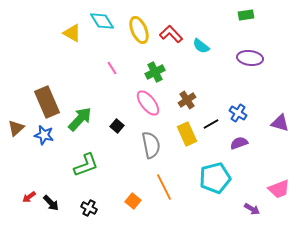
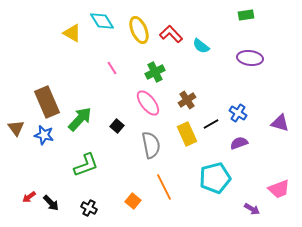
brown triangle: rotated 24 degrees counterclockwise
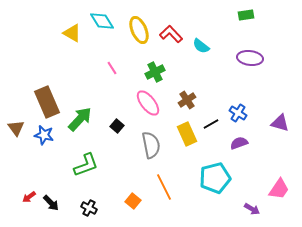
pink trapezoid: rotated 35 degrees counterclockwise
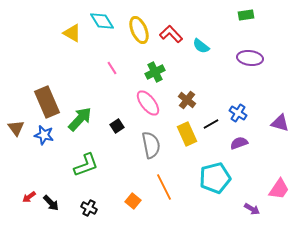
brown cross: rotated 18 degrees counterclockwise
black square: rotated 16 degrees clockwise
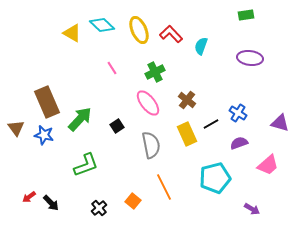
cyan diamond: moved 4 px down; rotated 15 degrees counterclockwise
cyan semicircle: rotated 72 degrees clockwise
pink trapezoid: moved 11 px left, 24 px up; rotated 15 degrees clockwise
black cross: moved 10 px right; rotated 21 degrees clockwise
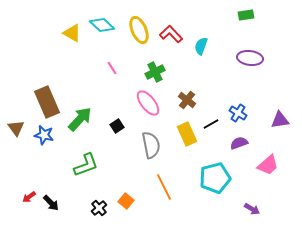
purple triangle: moved 3 px up; rotated 24 degrees counterclockwise
orange square: moved 7 px left
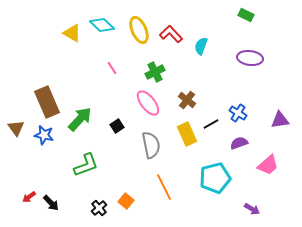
green rectangle: rotated 35 degrees clockwise
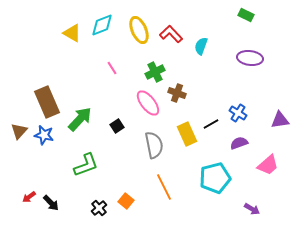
cyan diamond: rotated 65 degrees counterclockwise
brown cross: moved 10 px left, 7 px up; rotated 18 degrees counterclockwise
brown triangle: moved 3 px right, 3 px down; rotated 18 degrees clockwise
gray semicircle: moved 3 px right
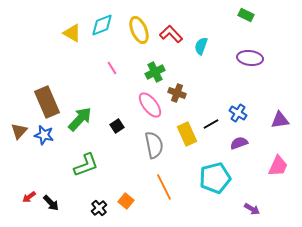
pink ellipse: moved 2 px right, 2 px down
pink trapezoid: moved 10 px right, 1 px down; rotated 25 degrees counterclockwise
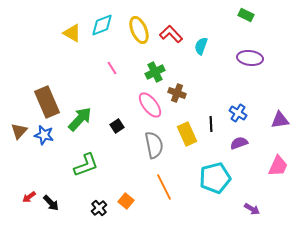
black line: rotated 63 degrees counterclockwise
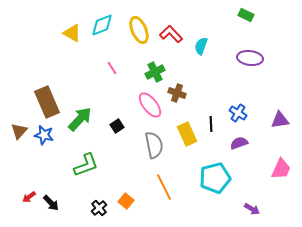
pink trapezoid: moved 3 px right, 3 px down
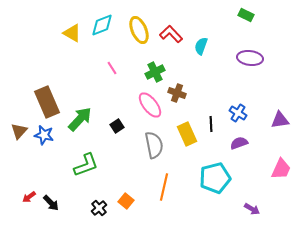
orange line: rotated 40 degrees clockwise
